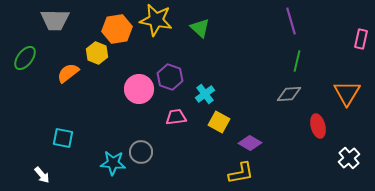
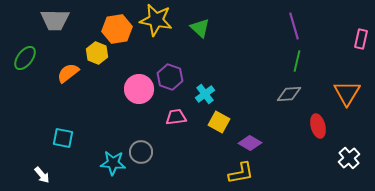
purple line: moved 3 px right, 5 px down
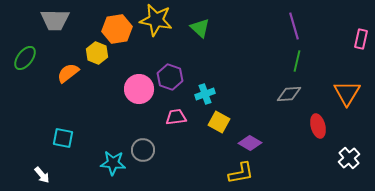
cyan cross: rotated 18 degrees clockwise
gray circle: moved 2 px right, 2 px up
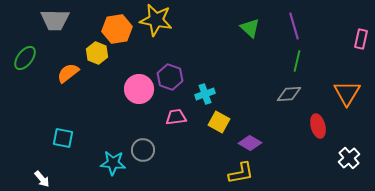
green triangle: moved 50 px right
white arrow: moved 4 px down
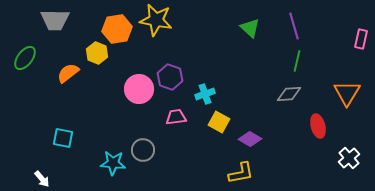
purple diamond: moved 4 px up
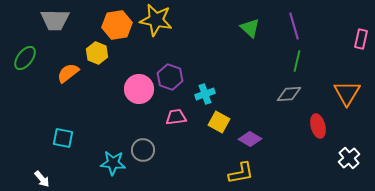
orange hexagon: moved 4 px up
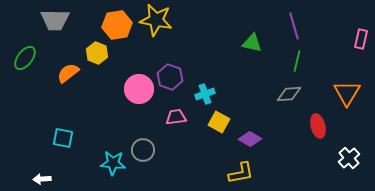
green triangle: moved 2 px right, 15 px down; rotated 30 degrees counterclockwise
white arrow: rotated 126 degrees clockwise
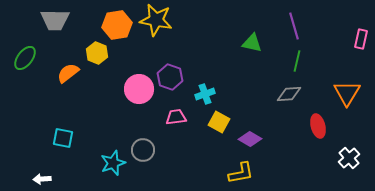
cyan star: rotated 25 degrees counterclockwise
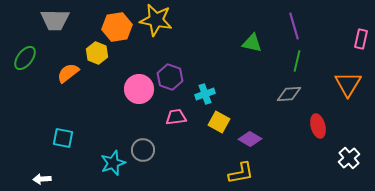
orange hexagon: moved 2 px down
orange triangle: moved 1 px right, 9 px up
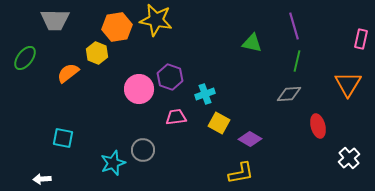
yellow square: moved 1 px down
